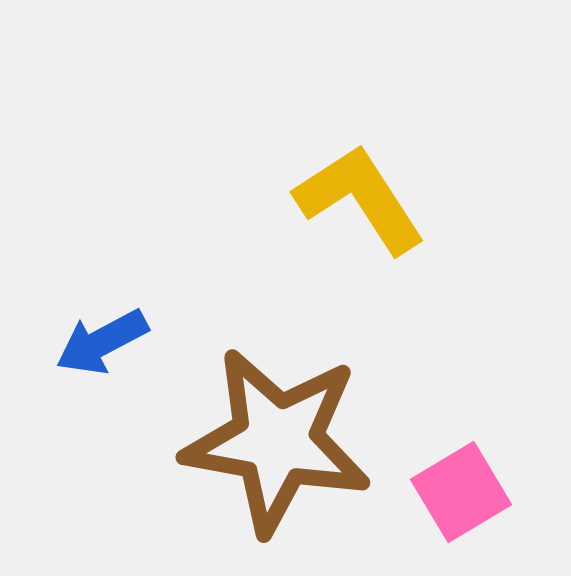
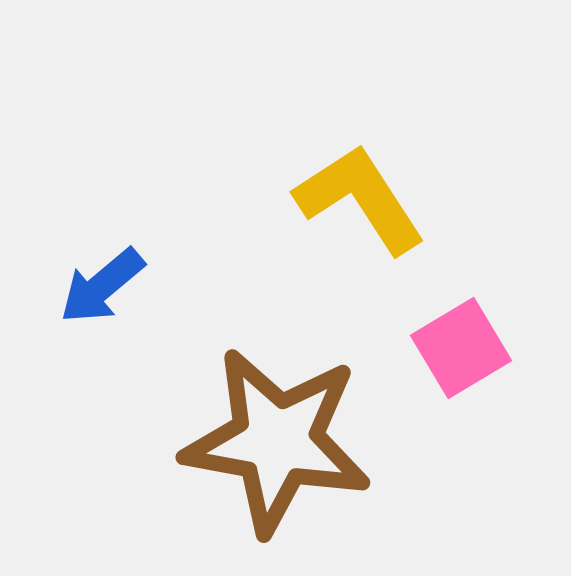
blue arrow: moved 56 px up; rotated 12 degrees counterclockwise
pink square: moved 144 px up
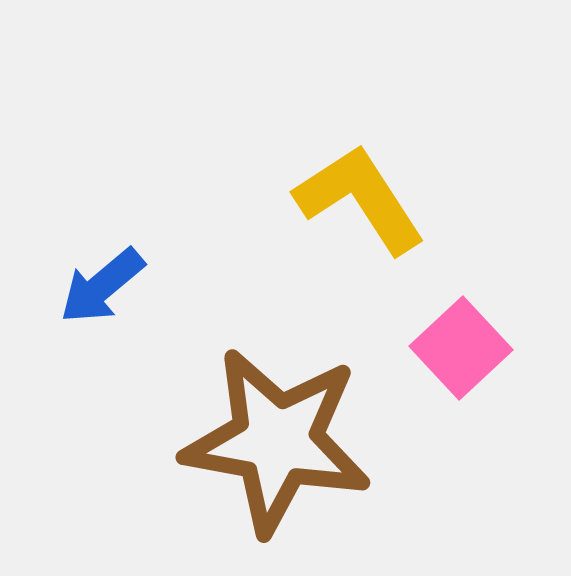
pink square: rotated 12 degrees counterclockwise
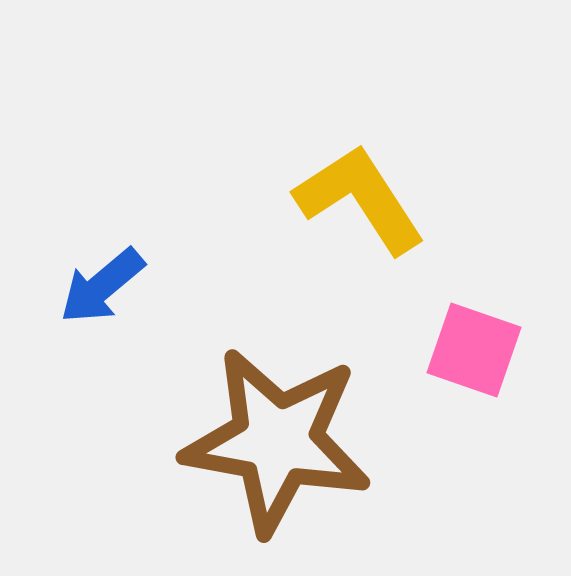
pink square: moved 13 px right, 2 px down; rotated 28 degrees counterclockwise
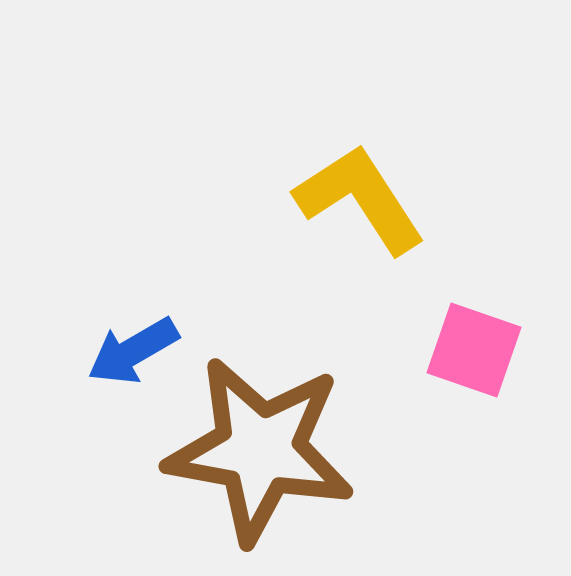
blue arrow: moved 31 px right, 65 px down; rotated 10 degrees clockwise
brown star: moved 17 px left, 9 px down
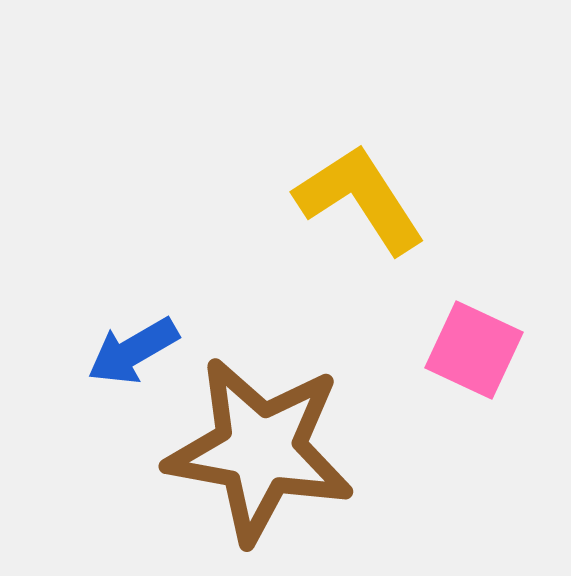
pink square: rotated 6 degrees clockwise
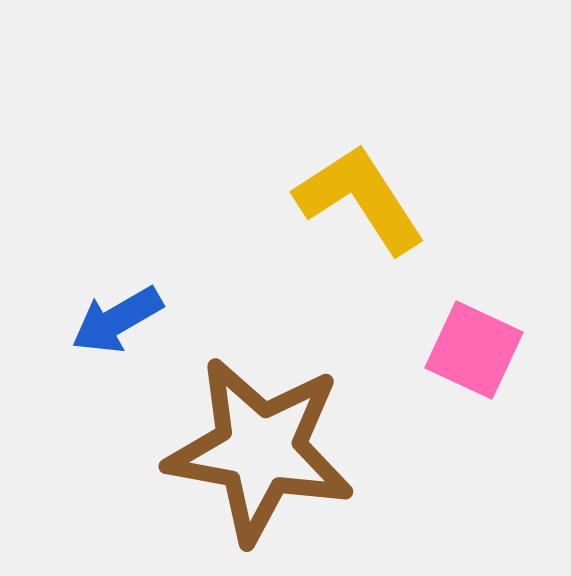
blue arrow: moved 16 px left, 31 px up
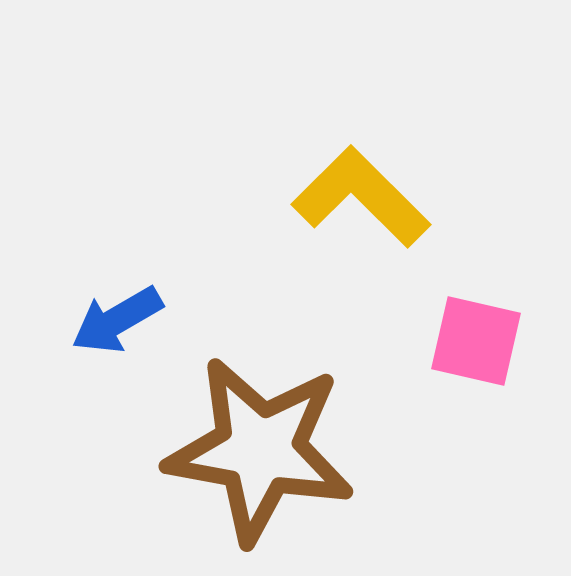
yellow L-shape: moved 1 px right, 2 px up; rotated 12 degrees counterclockwise
pink square: moved 2 px right, 9 px up; rotated 12 degrees counterclockwise
